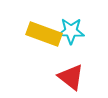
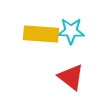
yellow rectangle: moved 3 px left; rotated 16 degrees counterclockwise
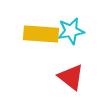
cyan star: rotated 12 degrees counterclockwise
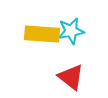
yellow rectangle: moved 1 px right
